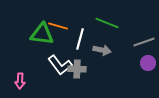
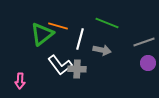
green triangle: rotated 45 degrees counterclockwise
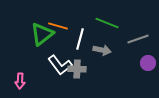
gray line: moved 6 px left, 3 px up
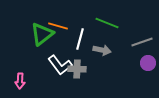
gray line: moved 4 px right, 3 px down
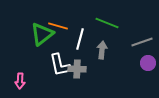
gray arrow: rotated 96 degrees counterclockwise
white L-shape: rotated 25 degrees clockwise
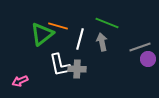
gray line: moved 2 px left, 5 px down
gray arrow: moved 8 px up; rotated 18 degrees counterclockwise
purple circle: moved 4 px up
pink arrow: rotated 63 degrees clockwise
